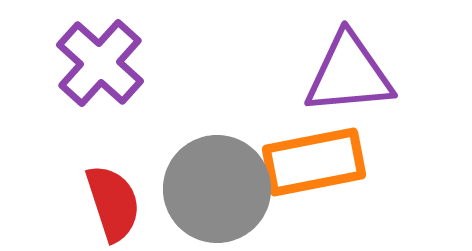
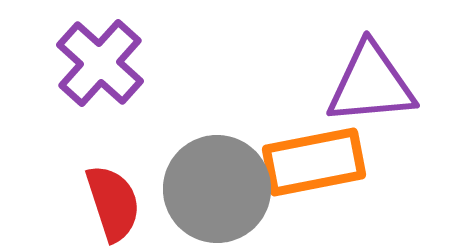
purple triangle: moved 22 px right, 10 px down
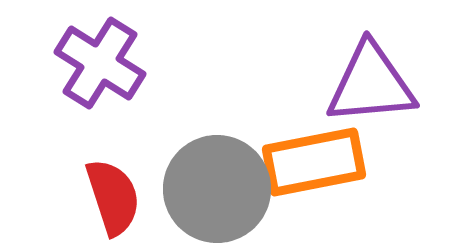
purple cross: rotated 10 degrees counterclockwise
red semicircle: moved 6 px up
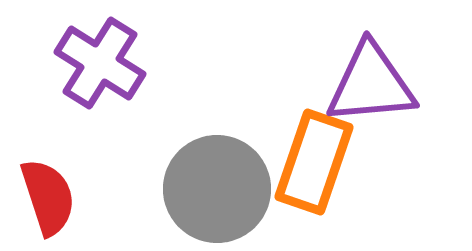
orange rectangle: rotated 60 degrees counterclockwise
red semicircle: moved 65 px left
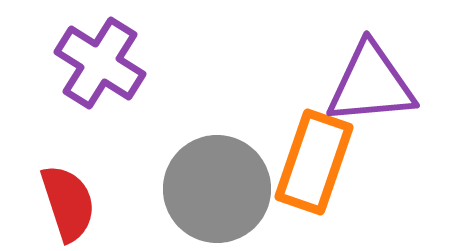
red semicircle: moved 20 px right, 6 px down
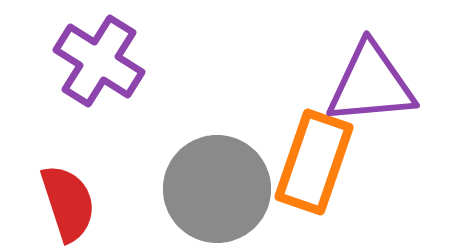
purple cross: moved 1 px left, 2 px up
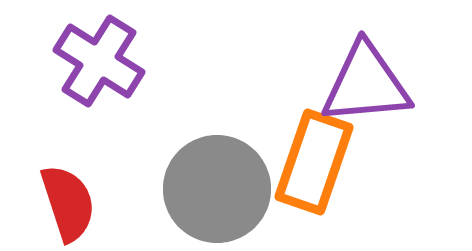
purple triangle: moved 5 px left
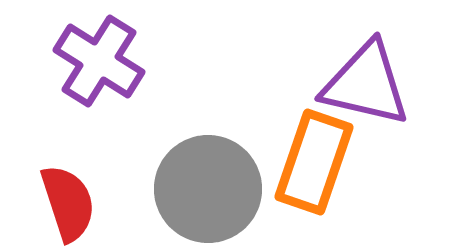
purple triangle: rotated 18 degrees clockwise
gray circle: moved 9 px left
